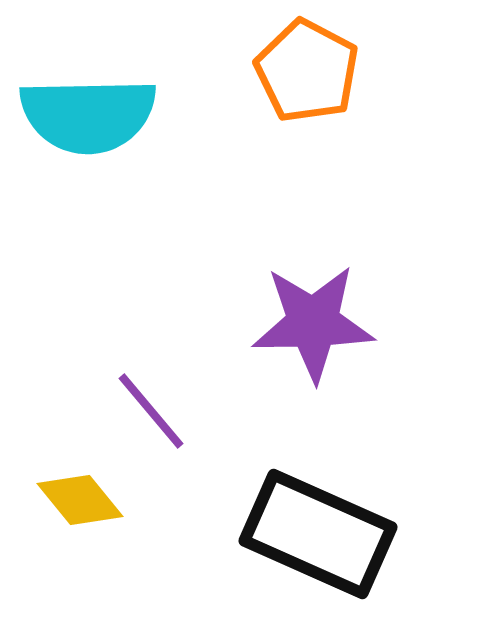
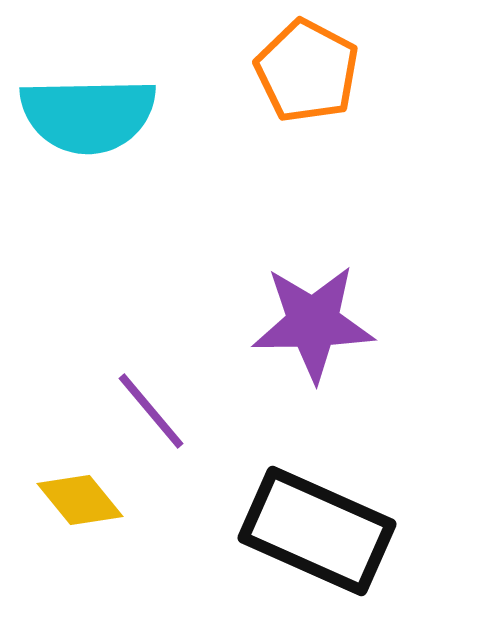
black rectangle: moved 1 px left, 3 px up
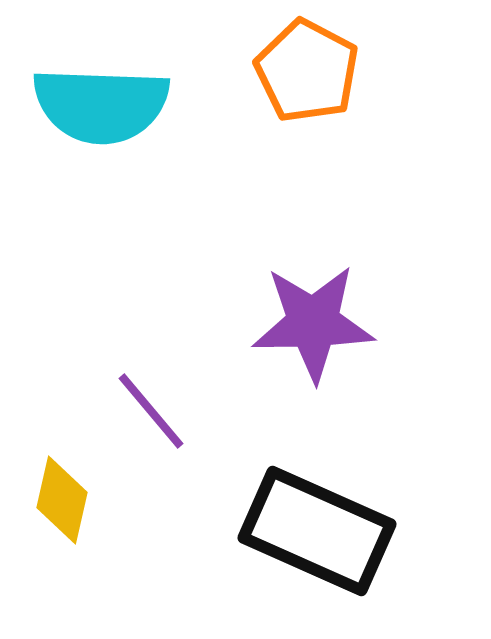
cyan semicircle: moved 13 px right, 10 px up; rotated 3 degrees clockwise
yellow diamond: moved 18 px left; rotated 52 degrees clockwise
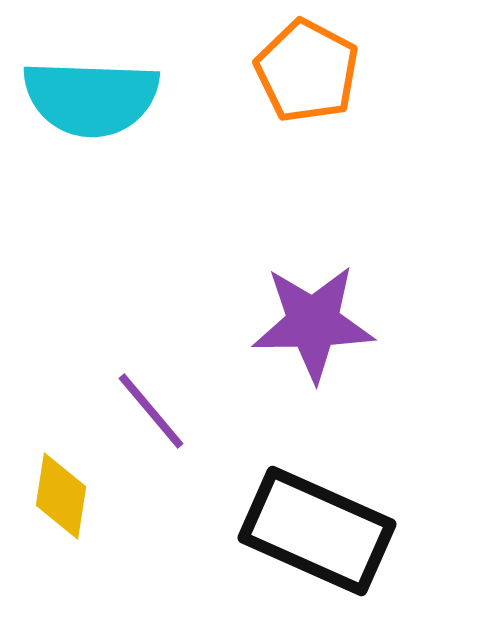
cyan semicircle: moved 10 px left, 7 px up
yellow diamond: moved 1 px left, 4 px up; rotated 4 degrees counterclockwise
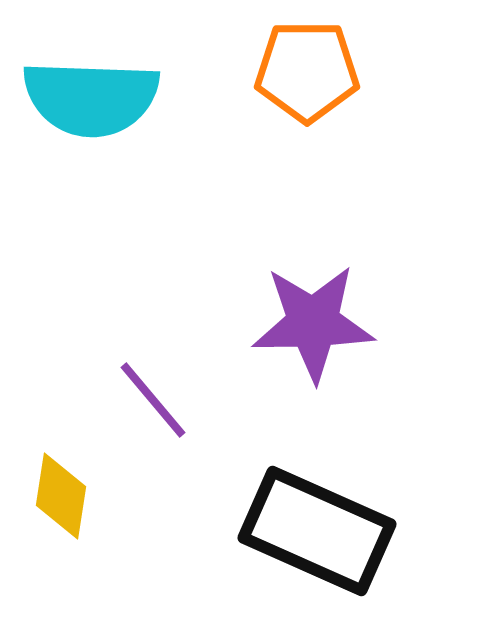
orange pentagon: rotated 28 degrees counterclockwise
purple line: moved 2 px right, 11 px up
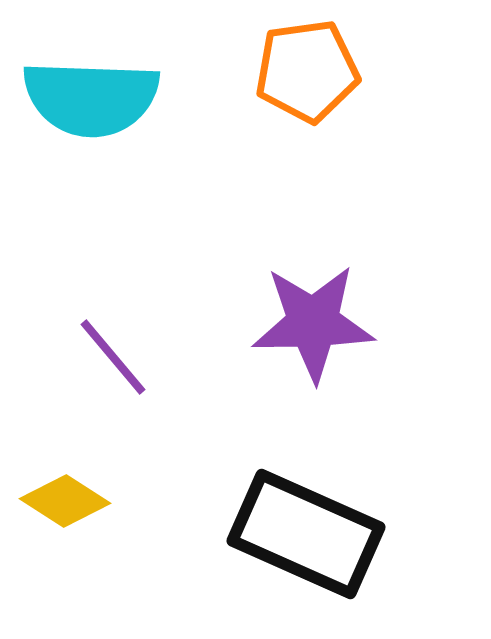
orange pentagon: rotated 8 degrees counterclockwise
purple line: moved 40 px left, 43 px up
yellow diamond: moved 4 px right, 5 px down; rotated 66 degrees counterclockwise
black rectangle: moved 11 px left, 3 px down
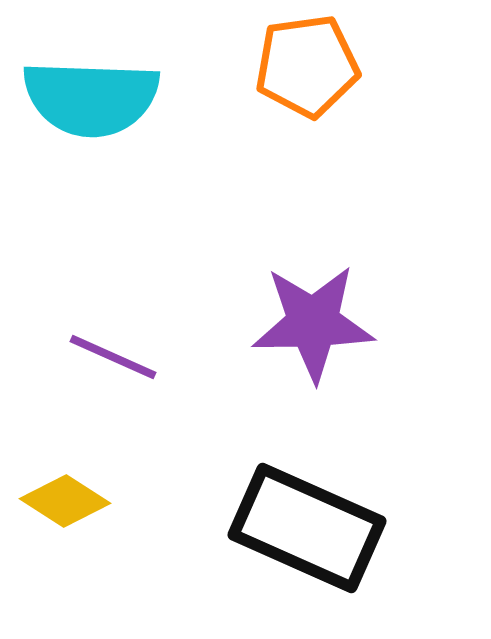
orange pentagon: moved 5 px up
purple line: rotated 26 degrees counterclockwise
black rectangle: moved 1 px right, 6 px up
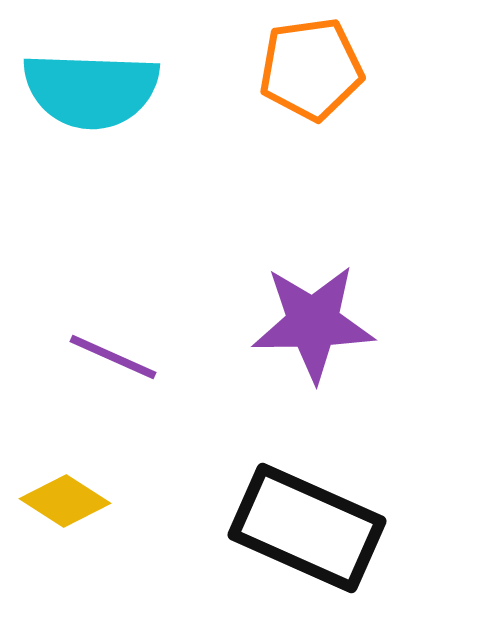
orange pentagon: moved 4 px right, 3 px down
cyan semicircle: moved 8 px up
